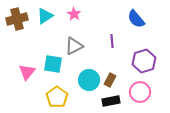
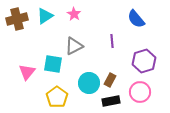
cyan circle: moved 3 px down
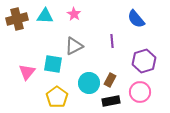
cyan triangle: rotated 36 degrees clockwise
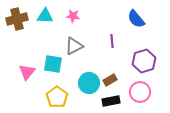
pink star: moved 1 px left, 2 px down; rotated 24 degrees counterclockwise
brown rectangle: rotated 32 degrees clockwise
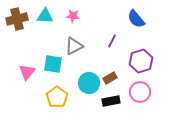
purple line: rotated 32 degrees clockwise
purple hexagon: moved 3 px left
brown rectangle: moved 2 px up
